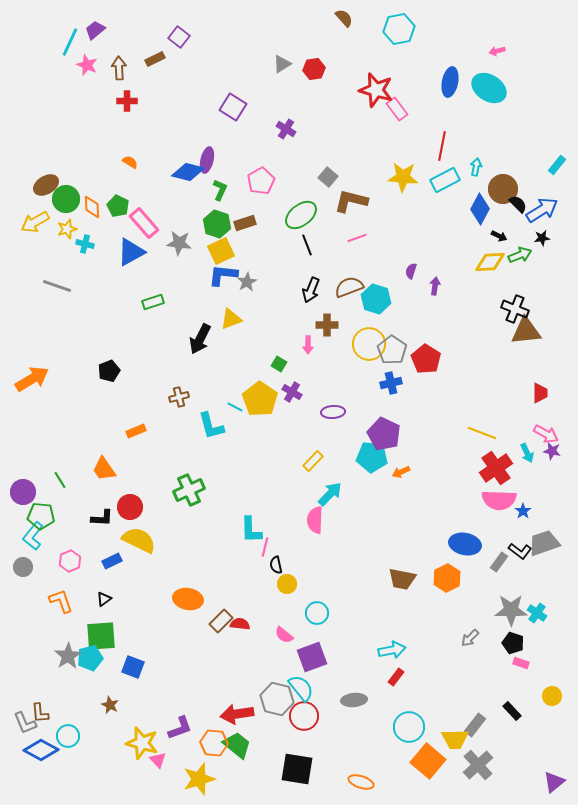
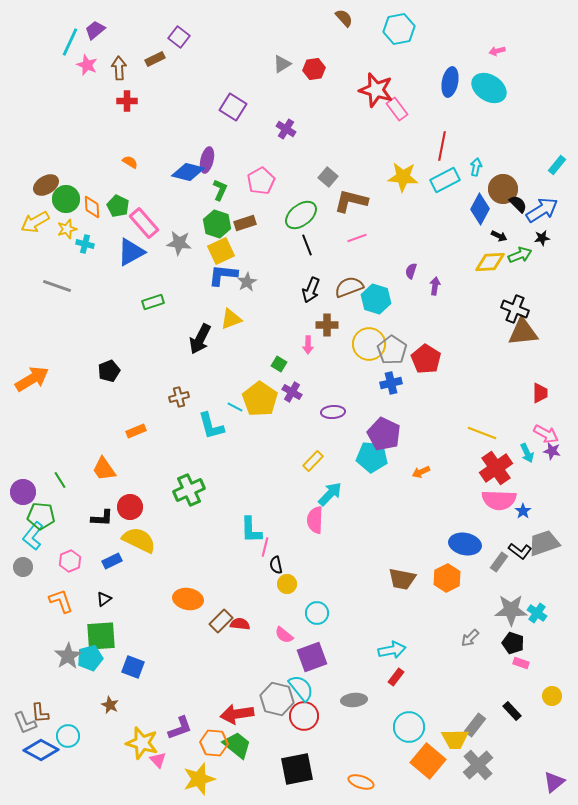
brown triangle at (526, 331): moved 3 px left, 1 px down
orange arrow at (401, 472): moved 20 px right
black square at (297, 769): rotated 20 degrees counterclockwise
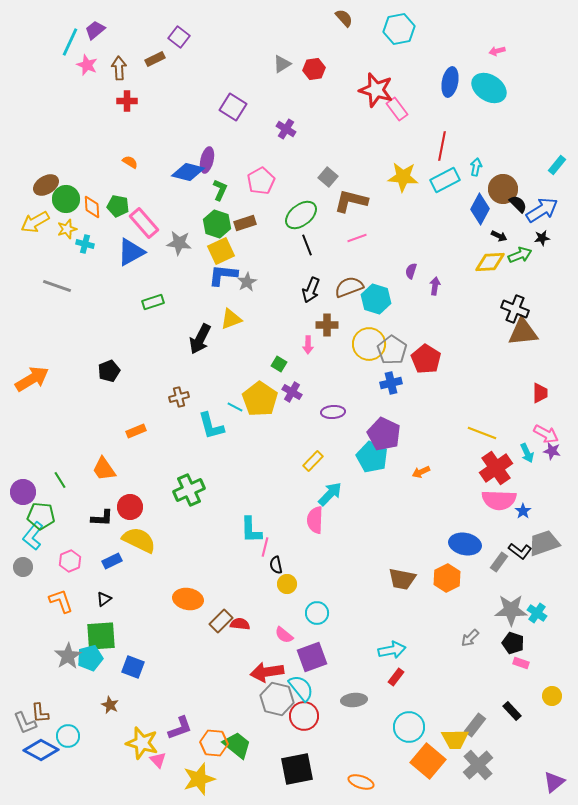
green pentagon at (118, 206): rotated 15 degrees counterclockwise
cyan pentagon at (372, 457): rotated 20 degrees clockwise
red arrow at (237, 714): moved 30 px right, 42 px up
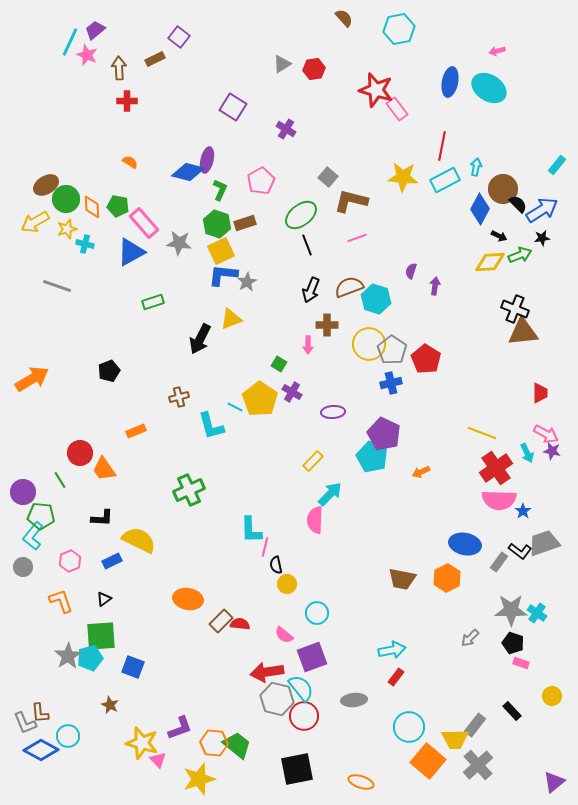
pink star at (87, 65): moved 10 px up
red circle at (130, 507): moved 50 px left, 54 px up
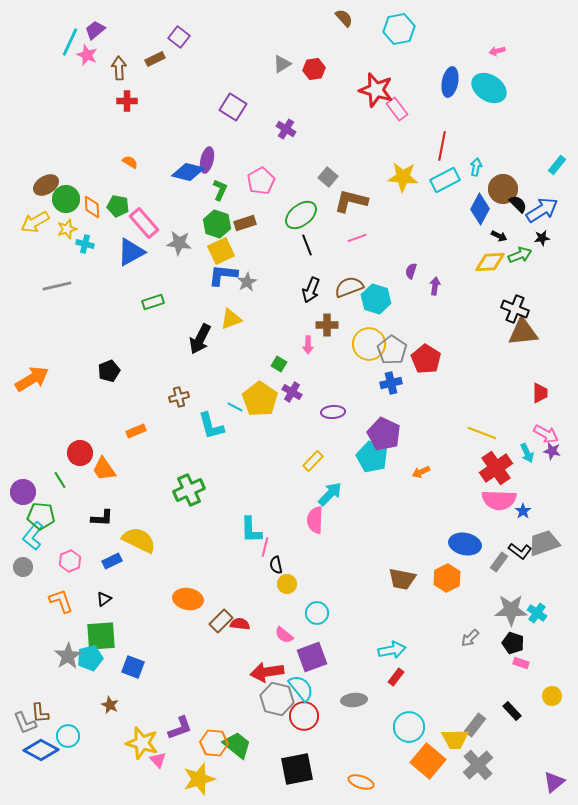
gray line at (57, 286): rotated 32 degrees counterclockwise
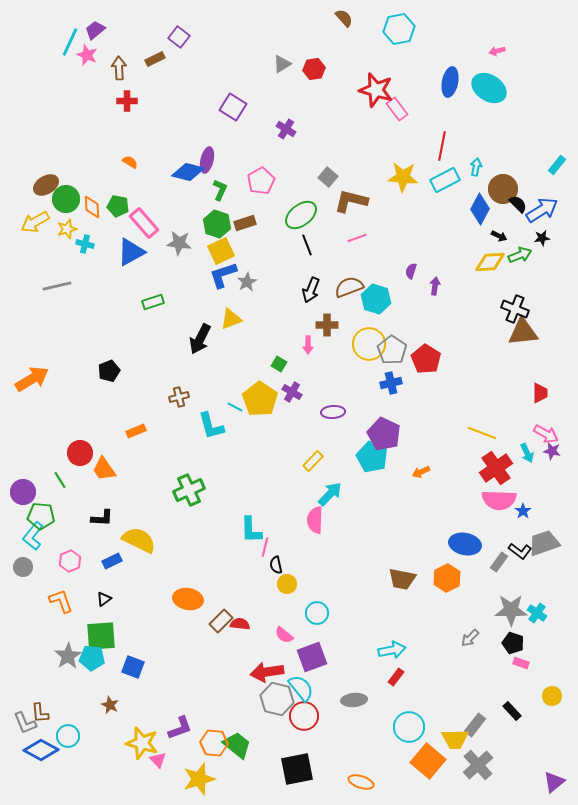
blue L-shape at (223, 275): rotated 24 degrees counterclockwise
cyan pentagon at (90, 658): moved 2 px right; rotated 20 degrees clockwise
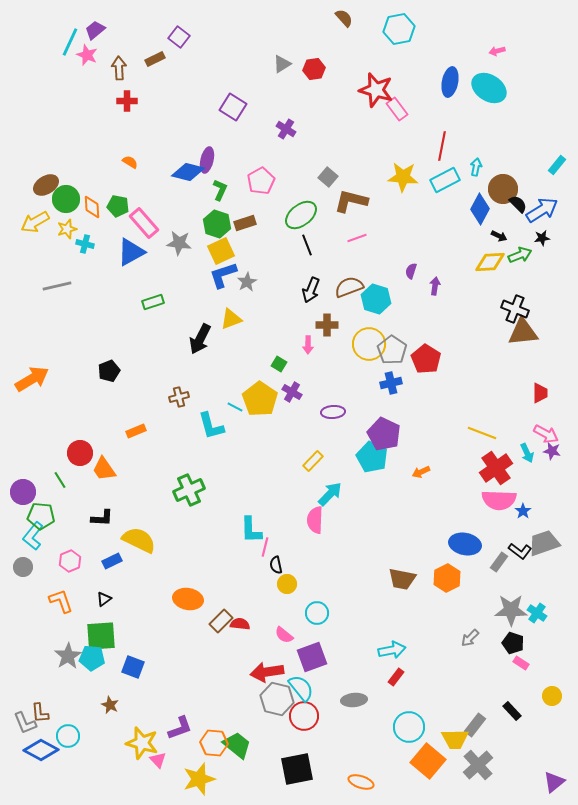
pink rectangle at (521, 663): rotated 14 degrees clockwise
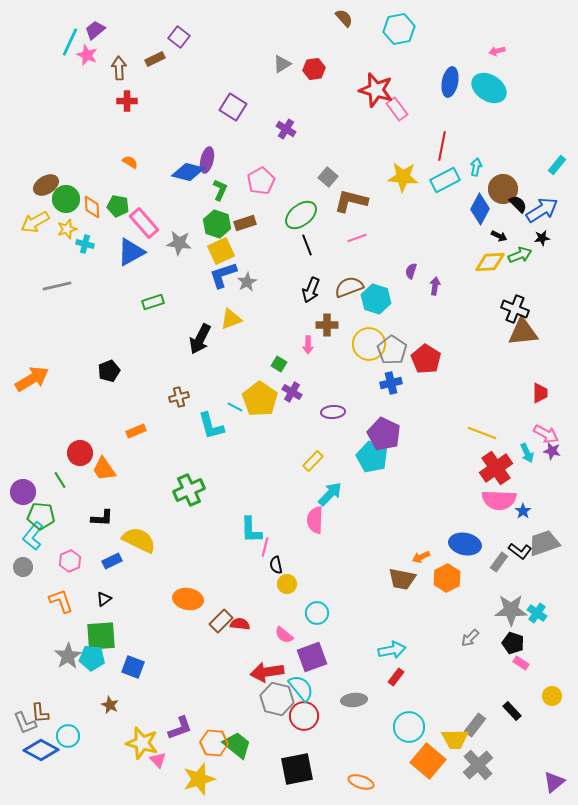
orange arrow at (421, 472): moved 85 px down
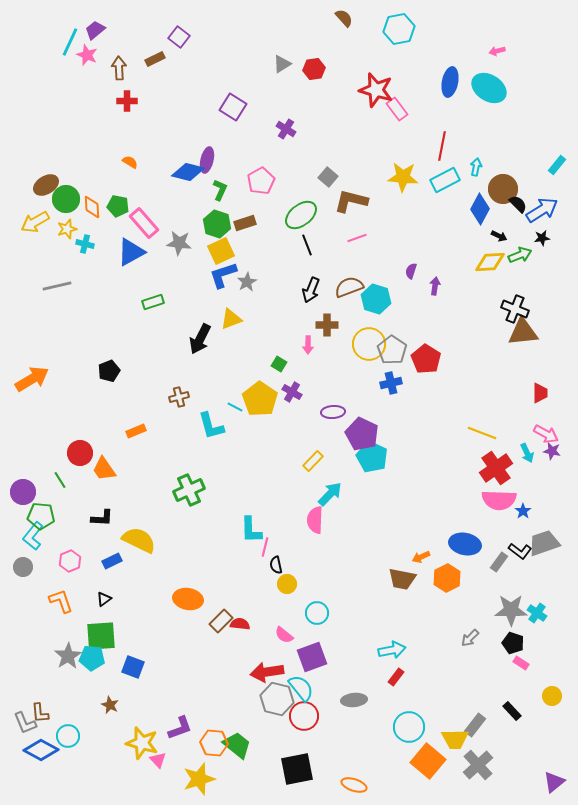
purple pentagon at (384, 434): moved 22 px left
orange ellipse at (361, 782): moved 7 px left, 3 px down
